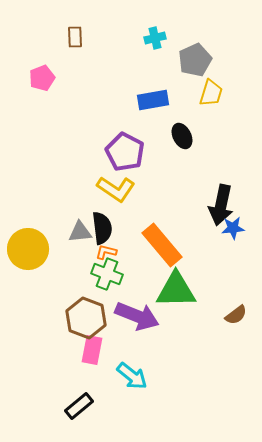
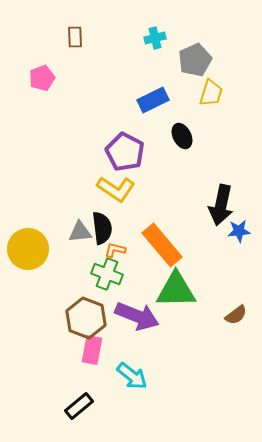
blue rectangle: rotated 16 degrees counterclockwise
blue star: moved 6 px right, 3 px down
orange L-shape: moved 9 px right, 2 px up
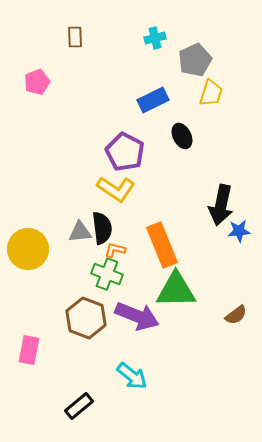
pink pentagon: moved 5 px left, 4 px down
orange rectangle: rotated 18 degrees clockwise
pink rectangle: moved 63 px left
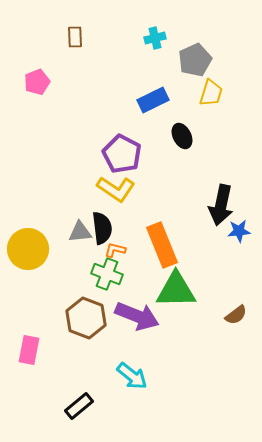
purple pentagon: moved 3 px left, 2 px down
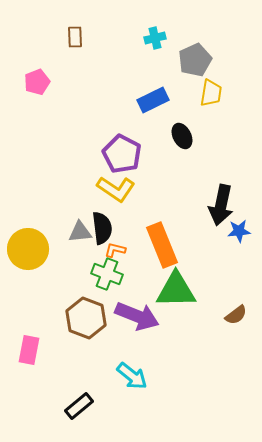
yellow trapezoid: rotated 8 degrees counterclockwise
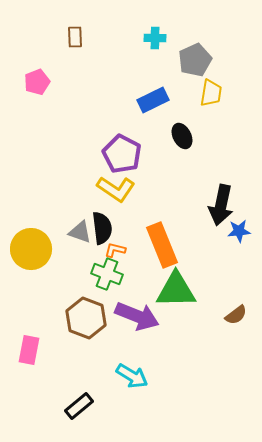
cyan cross: rotated 15 degrees clockwise
gray triangle: rotated 25 degrees clockwise
yellow circle: moved 3 px right
cyan arrow: rotated 8 degrees counterclockwise
